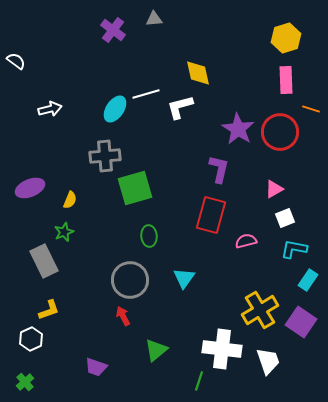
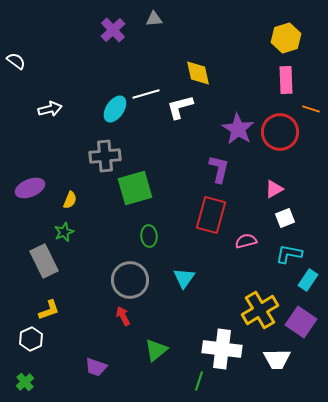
purple cross: rotated 10 degrees clockwise
cyan L-shape: moved 5 px left, 5 px down
white trapezoid: moved 9 px right, 2 px up; rotated 108 degrees clockwise
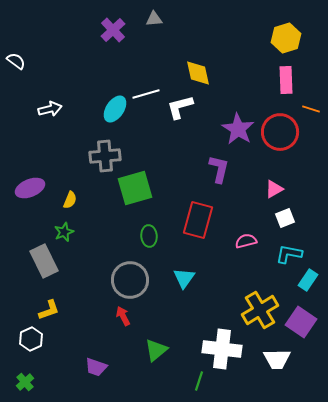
red rectangle: moved 13 px left, 5 px down
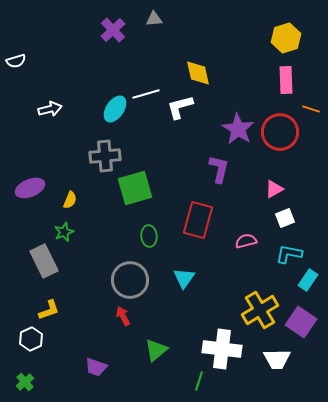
white semicircle: rotated 126 degrees clockwise
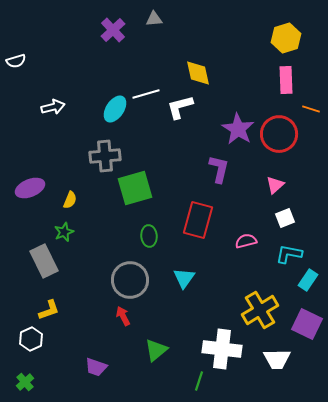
white arrow: moved 3 px right, 2 px up
red circle: moved 1 px left, 2 px down
pink triangle: moved 1 px right, 4 px up; rotated 12 degrees counterclockwise
purple square: moved 6 px right, 2 px down; rotated 8 degrees counterclockwise
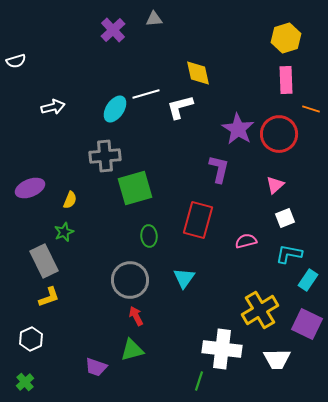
yellow L-shape: moved 13 px up
red arrow: moved 13 px right
green triangle: moved 24 px left; rotated 25 degrees clockwise
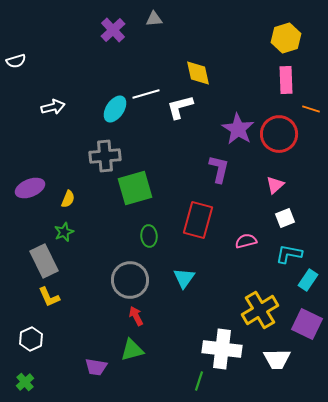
yellow semicircle: moved 2 px left, 1 px up
yellow L-shape: rotated 85 degrees clockwise
purple trapezoid: rotated 10 degrees counterclockwise
